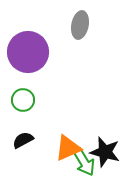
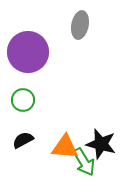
orange triangle: moved 3 px left, 1 px up; rotated 28 degrees clockwise
black star: moved 4 px left, 8 px up
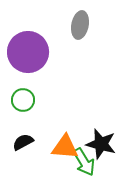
black semicircle: moved 2 px down
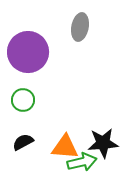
gray ellipse: moved 2 px down
black star: moved 2 px right, 1 px up; rotated 20 degrees counterclockwise
green arrow: moved 2 px left; rotated 72 degrees counterclockwise
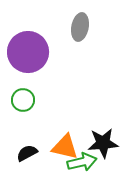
black semicircle: moved 4 px right, 11 px down
orange triangle: rotated 8 degrees clockwise
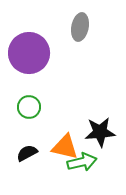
purple circle: moved 1 px right, 1 px down
green circle: moved 6 px right, 7 px down
black star: moved 3 px left, 11 px up
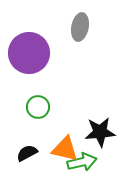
green circle: moved 9 px right
orange triangle: moved 2 px down
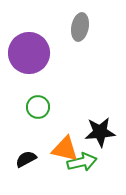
black semicircle: moved 1 px left, 6 px down
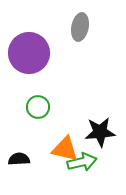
black semicircle: moved 7 px left; rotated 25 degrees clockwise
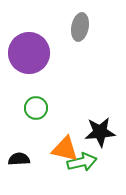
green circle: moved 2 px left, 1 px down
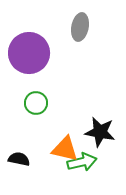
green circle: moved 5 px up
black star: rotated 16 degrees clockwise
black semicircle: rotated 15 degrees clockwise
